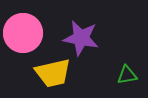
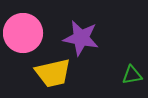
green triangle: moved 5 px right
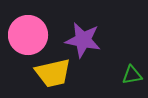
pink circle: moved 5 px right, 2 px down
purple star: moved 2 px right, 2 px down
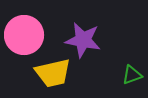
pink circle: moved 4 px left
green triangle: rotated 10 degrees counterclockwise
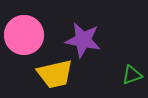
yellow trapezoid: moved 2 px right, 1 px down
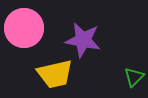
pink circle: moved 7 px up
green triangle: moved 2 px right, 2 px down; rotated 25 degrees counterclockwise
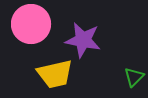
pink circle: moved 7 px right, 4 px up
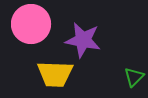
yellow trapezoid: rotated 15 degrees clockwise
